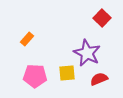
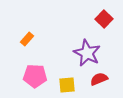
red square: moved 2 px right, 1 px down
yellow square: moved 12 px down
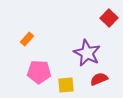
red square: moved 5 px right, 1 px up
pink pentagon: moved 4 px right, 4 px up
yellow square: moved 1 px left
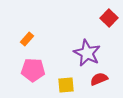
pink pentagon: moved 6 px left, 2 px up
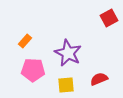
red square: rotated 18 degrees clockwise
orange rectangle: moved 2 px left, 2 px down
purple star: moved 19 px left
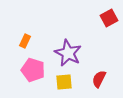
orange rectangle: rotated 16 degrees counterclockwise
pink pentagon: rotated 15 degrees clockwise
red semicircle: rotated 42 degrees counterclockwise
yellow square: moved 2 px left, 3 px up
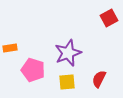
orange rectangle: moved 15 px left, 7 px down; rotated 56 degrees clockwise
purple star: rotated 24 degrees clockwise
yellow square: moved 3 px right
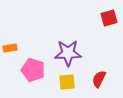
red square: rotated 12 degrees clockwise
purple star: rotated 20 degrees clockwise
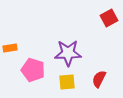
red square: rotated 12 degrees counterclockwise
